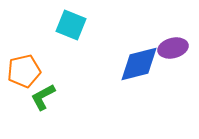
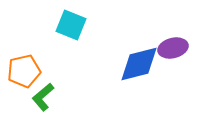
green L-shape: rotated 12 degrees counterclockwise
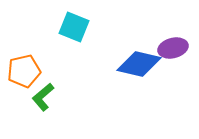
cyan square: moved 3 px right, 2 px down
blue diamond: rotated 27 degrees clockwise
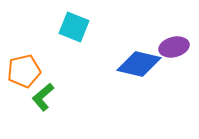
purple ellipse: moved 1 px right, 1 px up
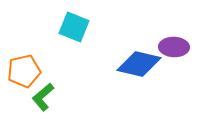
purple ellipse: rotated 16 degrees clockwise
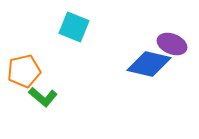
purple ellipse: moved 2 px left, 3 px up; rotated 20 degrees clockwise
blue diamond: moved 10 px right
green L-shape: rotated 100 degrees counterclockwise
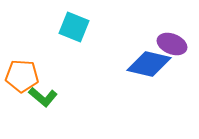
orange pentagon: moved 2 px left, 5 px down; rotated 16 degrees clockwise
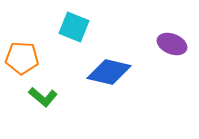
blue diamond: moved 40 px left, 8 px down
orange pentagon: moved 18 px up
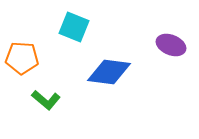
purple ellipse: moved 1 px left, 1 px down
blue diamond: rotated 6 degrees counterclockwise
green L-shape: moved 3 px right, 3 px down
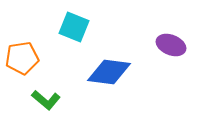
orange pentagon: rotated 12 degrees counterclockwise
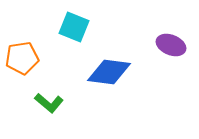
green L-shape: moved 3 px right, 3 px down
